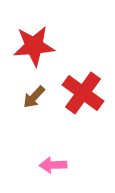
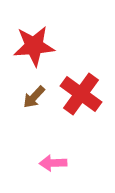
red cross: moved 2 px left, 1 px down
pink arrow: moved 2 px up
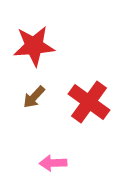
red cross: moved 8 px right, 8 px down
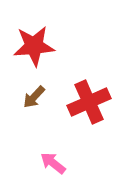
red cross: rotated 30 degrees clockwise
pink arrow: rotated 40 degrees clockwise
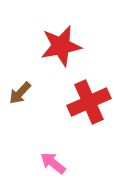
red star: moved 27 px right; rotated 6 degrees counterclockwise
brown arrow: moved 14 px left, 4 px up
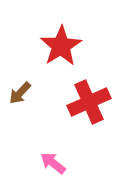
red star: rotated 21 degrees counterclockwise
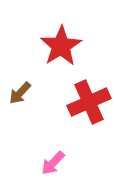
pink arrow: rotated 84 degrees counterclockwise
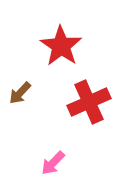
red star: rotated 6 degrees counterclockwise
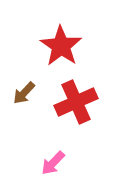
brown arrow: moved 4 px right
red cross: moved 13 px left
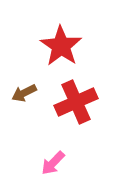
brown arrow: rotated 20 degrees clockwise
